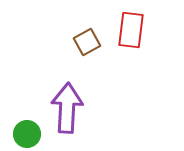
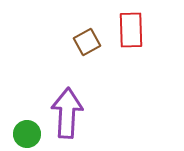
red rectangle: rotated 9 degrees counterclockwise
purple arrow: moved 5 px down
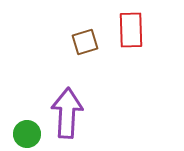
brown square: moved 2 px left; rotated 12 degrees clockwise
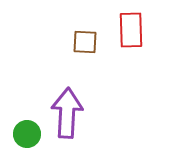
brown square: rotated 20 degrees clockwise
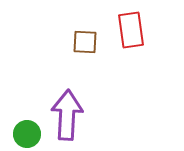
red rectangle: rotated 6 degrees counterclockwise
purple arrow: moved 2 px down
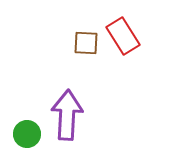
red rectangle: moved 8 px left, 6 px down; rotated 24 degrees counterclockwise
brown square: moved 1 px right, 1 px down
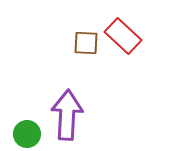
red rectangle: rotated 15 degrees counterclockwise
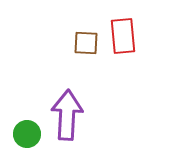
red rectangle: rotated 42 degrees clockwise
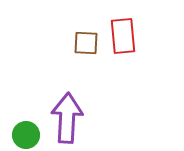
purple arrow: moved 3 px down
green circle: moved 1 px left, 1 px down
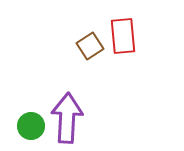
brown square: moved 4 px right, 3 px down; rotated 36 degrees counterclockwise
green circle: moved 5 px right, 9 px up
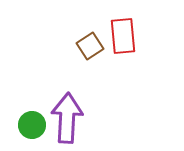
green circle: moved 1 px right, 1 px up
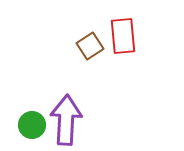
purple arrow: moved 1 px left, 2 px down
